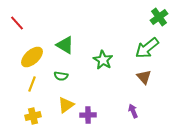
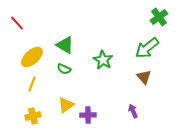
green semicircle: moved 3 px right, 7 px up; rotated 16 degrees clockwise
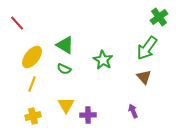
green arrow: rotated 15 degrees counterclockwise
yellow ellipse: rotated 10 degrees counterclockwise
yellow triangle: rotated 24 degrees counterclockwise
